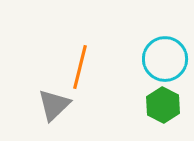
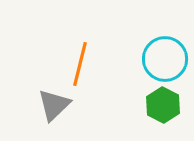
orange line: moved 3 px up
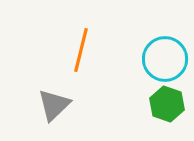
orange line: moved 1 px right, 14 px up
green hexagon: moved 4 px right, 1 px up; rotated 8 degrees counterclockwise
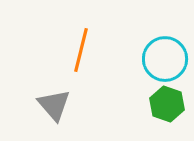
gray triangle: rotated 27 degrees counterclockwise
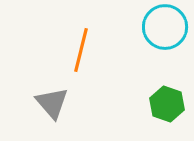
cyan circle: moved 32 px up
gray triangle: moved 2 px left, 2 px up
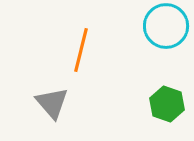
cyan circle: moved 1 px right, 1 px up
